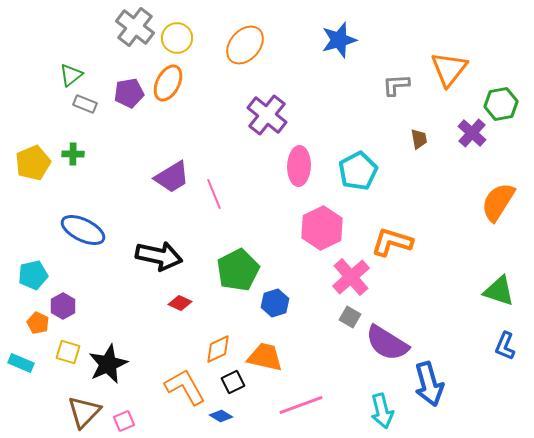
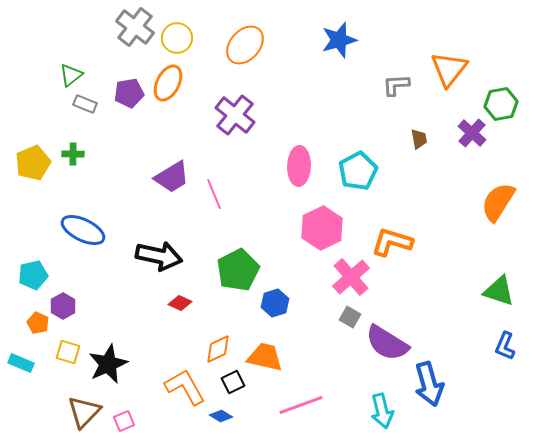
purple cross at (267, 115): moved 32 px left
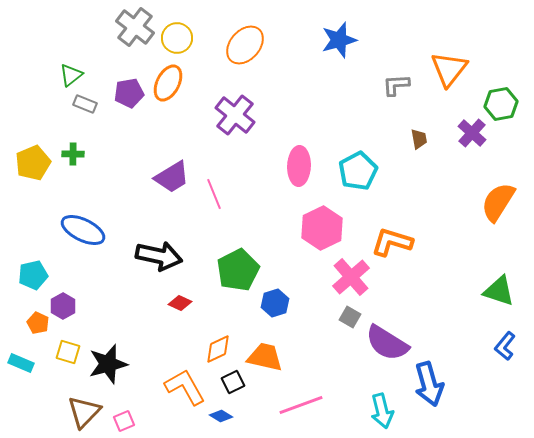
blue L-shape at (505, 346): rotated 16 degrees clockwise
black star at (108, 364): rotated 9 degrees clockwise
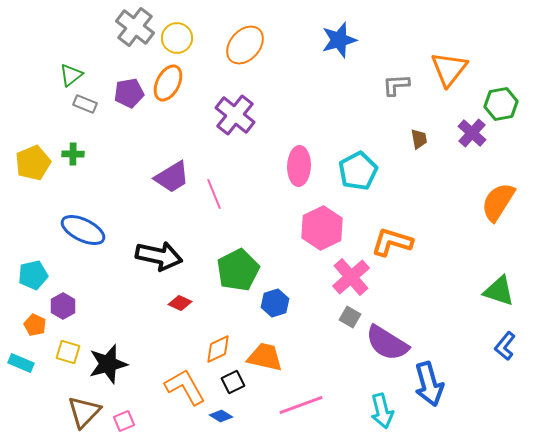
orange pentagon at (38, 323): moved 3 px left, 2 px down
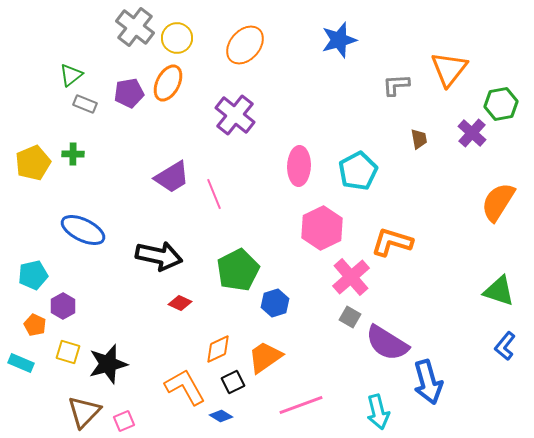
orange trapezoid at (265, 357): rotated 48 degrees counterclockwise
blue arrow at (429, 384): moved 1 px left, 2 px up
cyan arrow at (382, 411): moved 4 px left, 1 px down
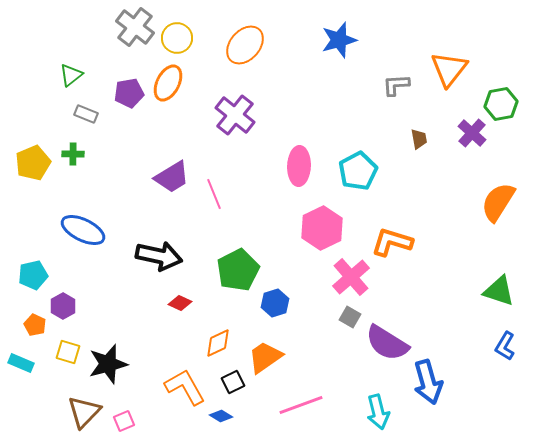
gray rectangle at (85, 104): moved 1 px right, 10 px down
blue L-shape at (505, 346): rotated 8 degrees counterclockwise
orange diamond at (218, 349): moved 6 px up
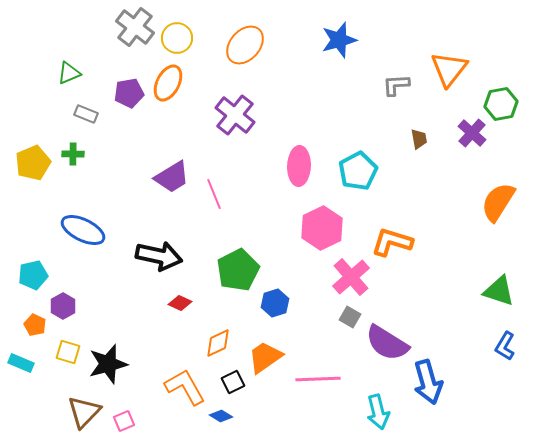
green triangle at (71, 75): moved 2 px left, 2 px up; rotated 15 degrees clockwise
pink line at (301, 405): moved 17 px right, 26 px up; rotated 18 degrees clockwise
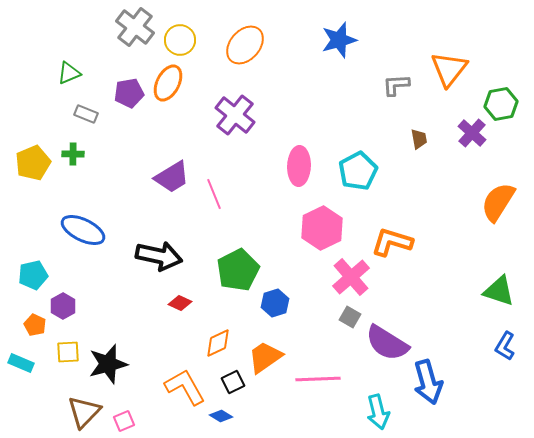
yellow circle at (177, 38): moved 3 px right, 2 px down
yellow square at (68, 352): rotated 20 degrees counterclockwise
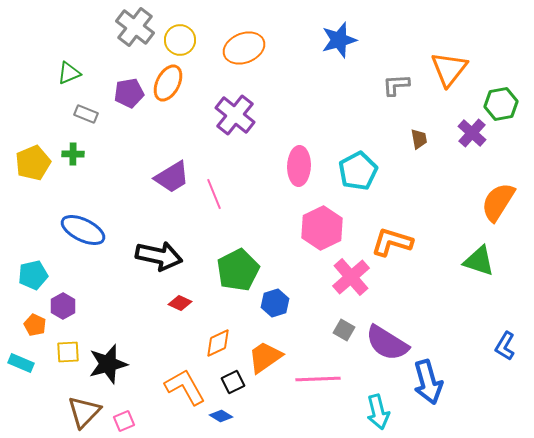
orange ellipse at (245, 45): moved 1 px left, 3 px down; rotated 27 degrees clockwise
green triangle at (499, 291): moved 20 px left, 30 px up
gray square at (350, 317): moved 6 px left, 13 px down
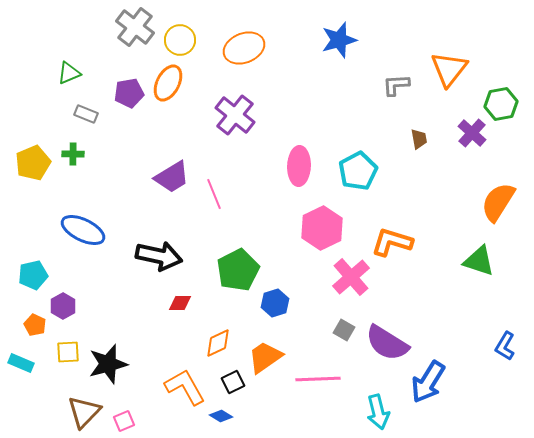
red diamond at (180, 303): rotated 25 degrees counterclockwise
blue arrow at (428, 382): rotated 48 degrees clockwise
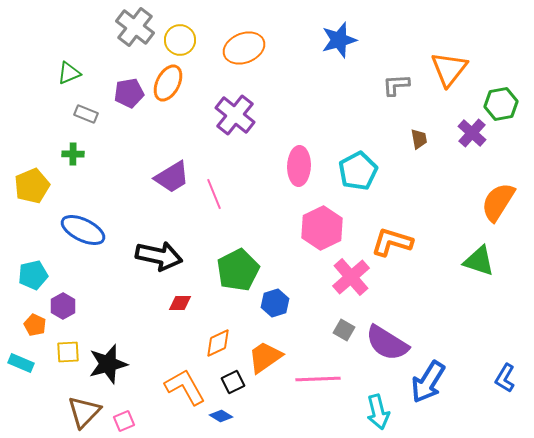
yellow pentagon at (33, 163): moved 1 px left, 23 px down
blue L-shape at (505, 346): moved 32 px down
